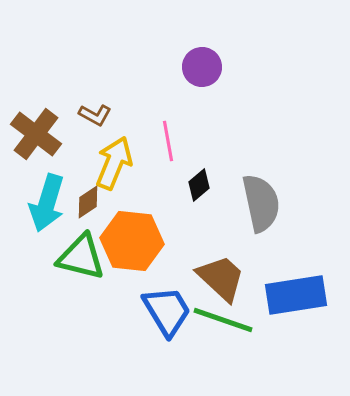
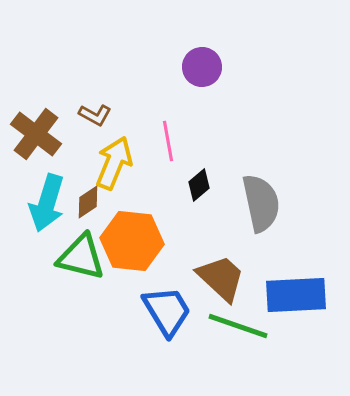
blue rectangle: rotated 6 degrees clockwise
green line: moved 15 px right, 6 px down
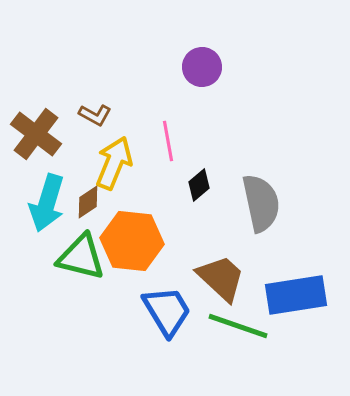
blue rectangle: rotated 6 degrees counterclockwise
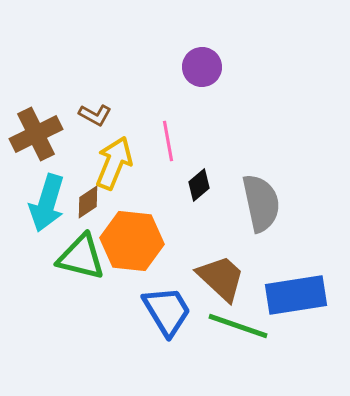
brown cross: rotated 27 degrees clockwise
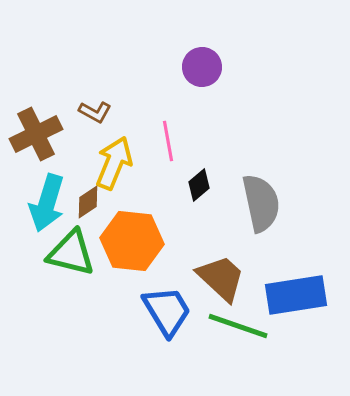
brown L-shape: moved 3 px up
green triangle: moved 10 px left, 4 px up
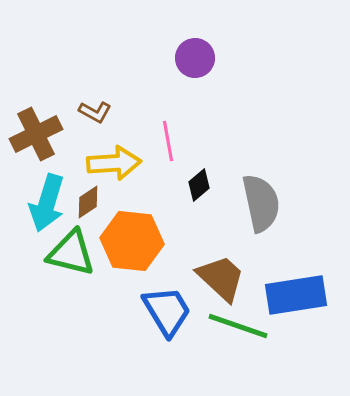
purple circle: moved 7 px left, 9 px up
yellow arrow: rotated 64 degrees clockwise
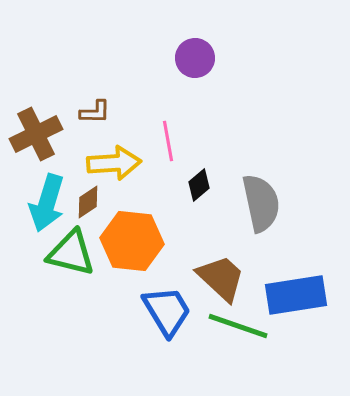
brown L-shape: rotated 28 degrees counterclockwise
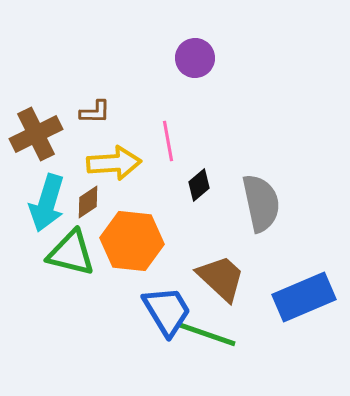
blue rectangle: moved 8 px right, 2 px down; rotated 14 degrees counterclockwise
green line: moved 32 px left, 8 px down
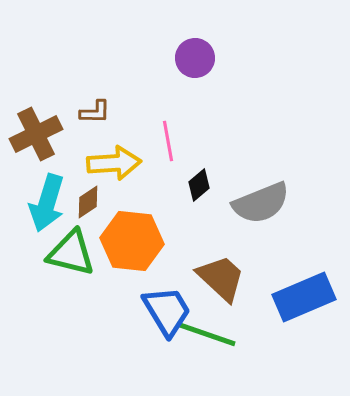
gray semicircle: rotated 80 degrees clockwise
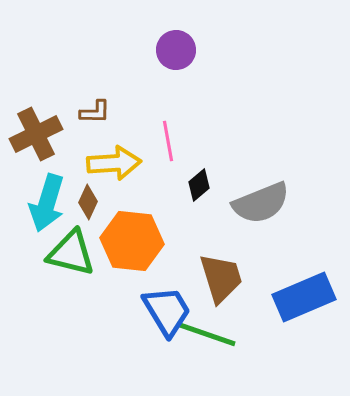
purple circle: moved 19 px left, 8 px up
brown diamond: rotated 32 degrees counterclockwise
brown trapezoid: rotated 30 degrees clockwise
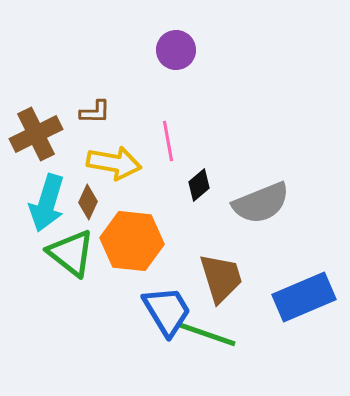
yellow arrow: rotated 14 degrees clockwise
green triangle: rotated 24 degrees clockwise
